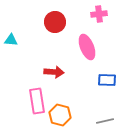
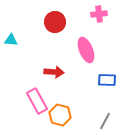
pink ellipse: moved 1 px left, 3 px down
pink rectangle: rotated 20 degrees counterclockwise
gray line: rotated 48 degrees counterclockwise
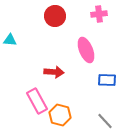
red circle: moved 6 px up
cyan triangle: moved 1 px left
gray line: rotated 72 degrees counterclockwise
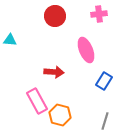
blue rectangle: moved 3 px left, 1 px down; rotated 60 degrees counterclockwise
gray line: rotated 60 degrees clockwise
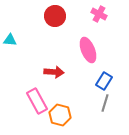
pink cross: rotated 35 degrees clockwise
pink ellipse: moved 2 px right
gray line: moved 18 px up
